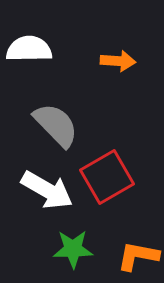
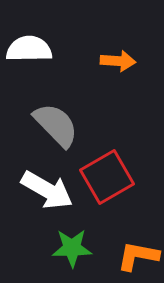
green star: moved 1 px left, 1 px up
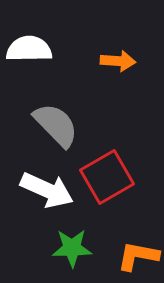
white arrow: rotated 6 degrees counterclockwise
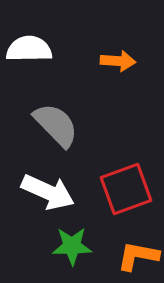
red square: moved 19 px right, 12 px down; rotated 10 degrees clockwise
white arrow: moved 1 px right, 2 px down
green star: moved 2 px up
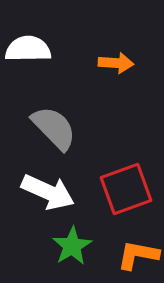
white semicircle: moved 1 px left
orange arrow: moved 2 px left, 2 px down
gray semicircle: moved 2 px left, 3 px down
green star: rotated 30 degrees counterclockwise
orange L-shape: moved 1 px up
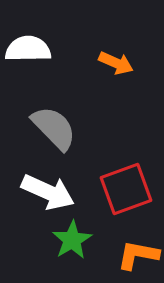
orange arrow: rotated 20 degrees clockwise
green star: moved 6 px up
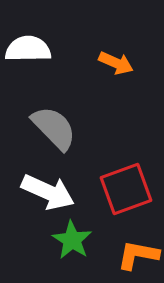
green star: rotated 9 degrees counterclockwise
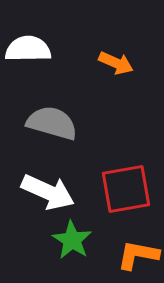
gray semicircle: moved 2 px left, 5 px up; rotated 30 degrees counterclockwise
red square: rotated 10 degrees clockwise
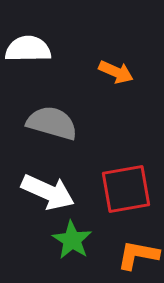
orange arrow: moved 9 px down
